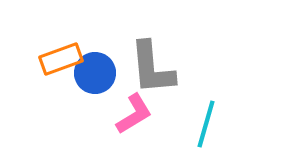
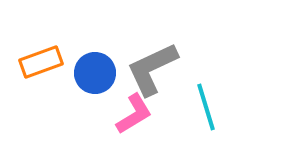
orange rectangle: moved 20 px left, 3 px down
gray L-shape: moved 1 px down; rotated 70 degrees clockwise
cyan line: moved 17 px up; rotated 33 degrees counterclockwise
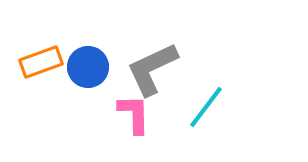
blue circle: moved 7 px left, 6 px up
cyan line: rotated 54 degrees clockwise
pink L-shape: rotated 60 degrees counterclockwise
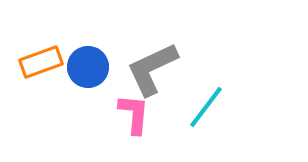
pink L-shape: rotated 6 degrees clockwise
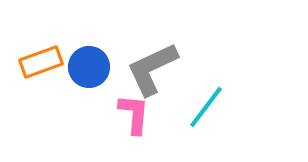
blue circle: moved 1 px right
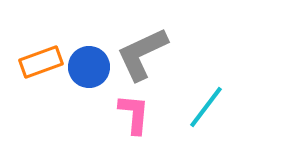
gray L-shape: moved 10 px left, 15 px up
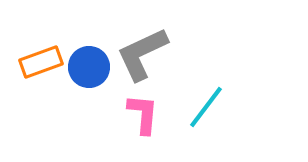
pink L-shape: moved 9 px right
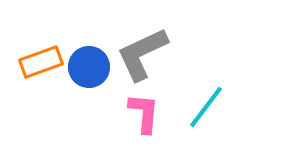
pink L-shape: moved 1 px right, 1 px up
